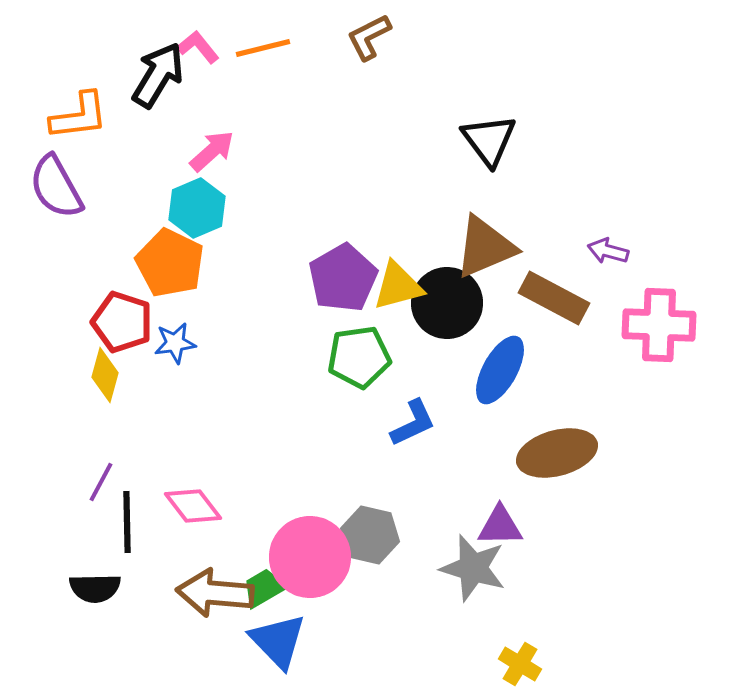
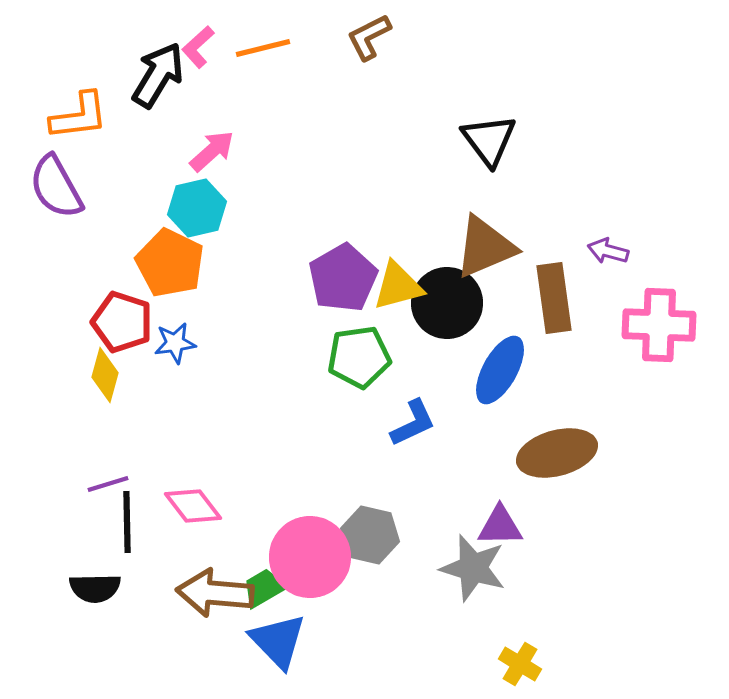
pink L-shape: rotated 93 degrees counterclockwise
cyan hexagon: rotated 10 degrees clockwise
brown rectangle: rotated 54 degrees clockwise
purple line: moved 7 px right, 2 px down; rotated 45 degrees clockwise
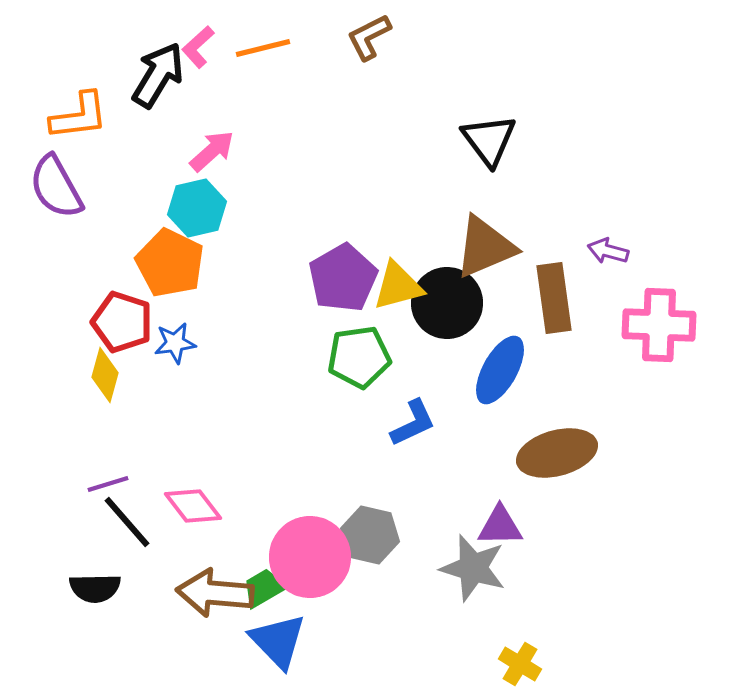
black line: rotated 40 degrees counterclockwise
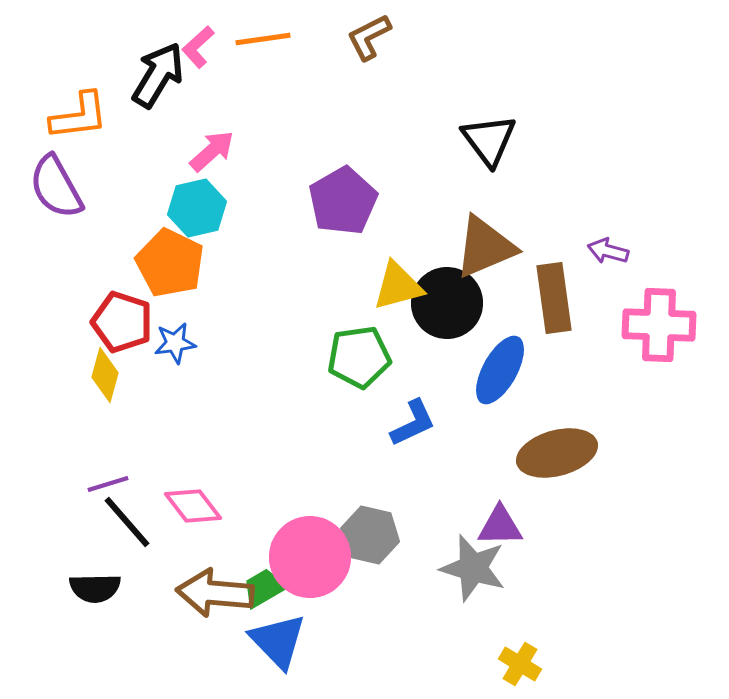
orange line: moved 9 px up; rotated 6 degrees clockwise
purple pentagon: moved 77 px up
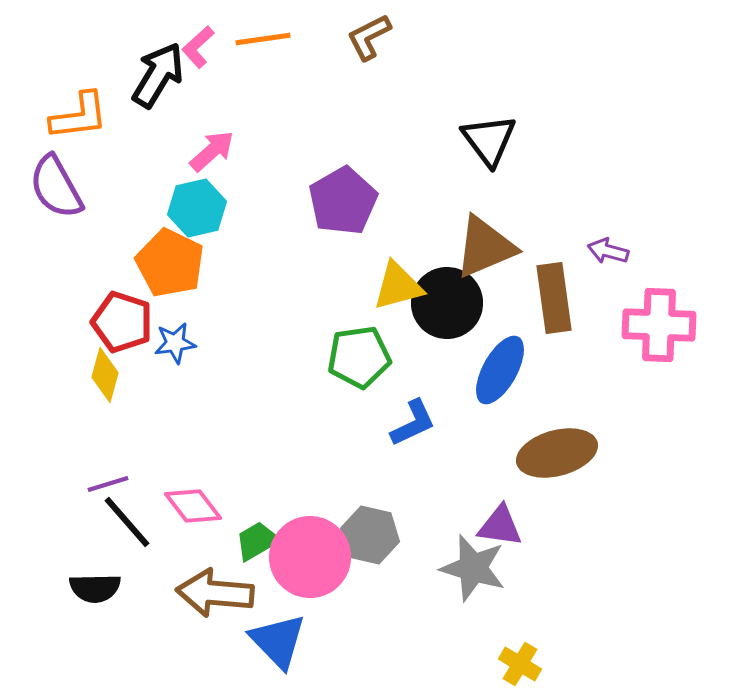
purple triangle: rotated 9 degrees clockwise
green trapezoid: moved 7 px left, 47 px up
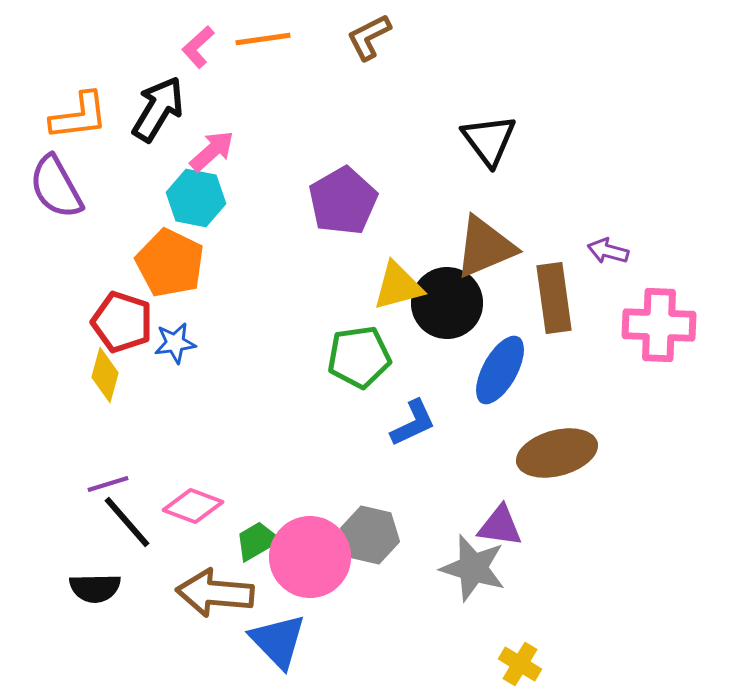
black arrow: moved 34 px down
cyan hexagon: moved 1 px left, 10 px up; rotated 24 degrees clockwise
pink diamond: rotated 32 degrees counterclockwise
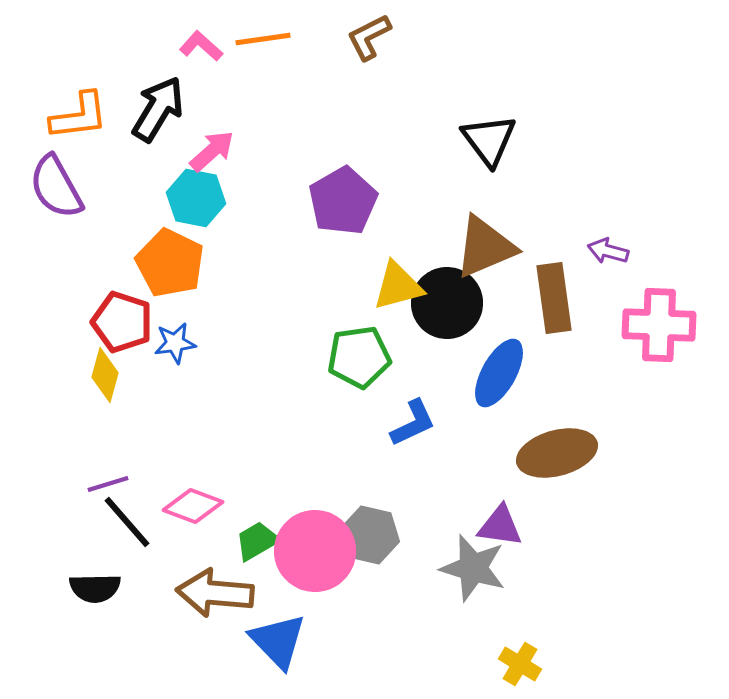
pink L-shape: moved 3 px right, 1 px up; rotated 84 degrees clockwise
blue ellipse: moved 1 px left, 3 px down
pink circle: moved 5 px right, 6 px up
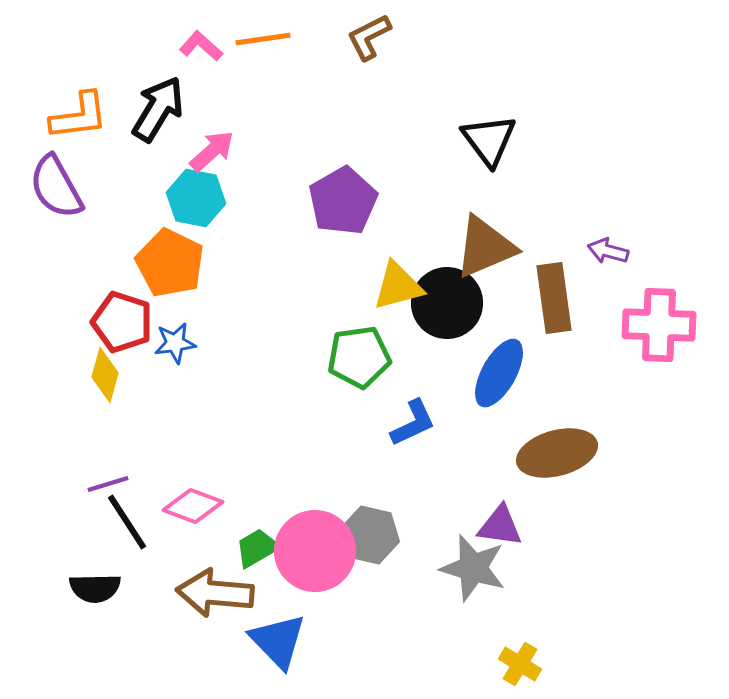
black line: rotated 8 degrees clockwise
green trapezoid: moved 7 px down
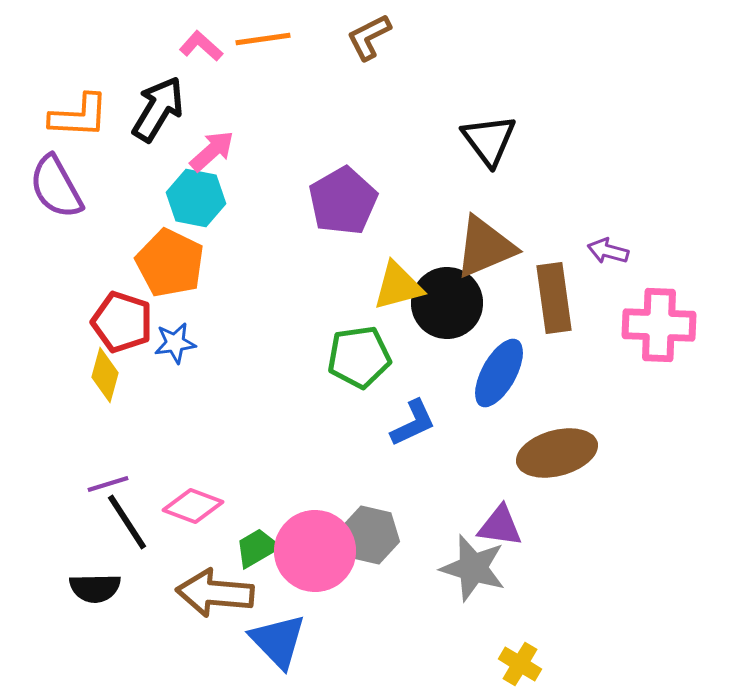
orange L-shape: rotated 10 degrees clockwise
